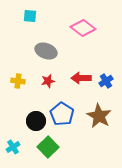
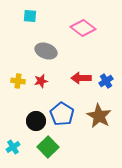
red star: moved 7 px left
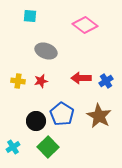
pink diamond: moved 2 px right, 3 px up
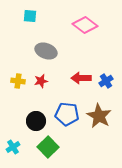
blue pentagon: moved 5 px right; rotated 25 degrees counterclockwise
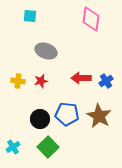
pink diamond: moved 6 px right, 6 px up; rotated 60 degrees clockwise
black circle: moved 4 px right, 2 px up
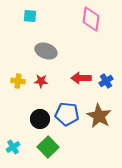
red star: rotated 16 degrees clockwise
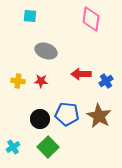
red arrow: moved 4 px up
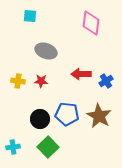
pink diamond: moved 4 px down
cyan cross: rotated 24 degrees clockwise
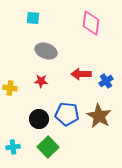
cyan square: moved 3 px right, 2 px down
yellow cross: moved 8 px left, 7 px down
black circle: moved 1 px left
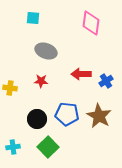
black circle: moved 2 px left
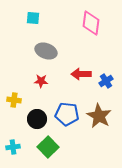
yellow cross: moved 4 px right, 12 px down
